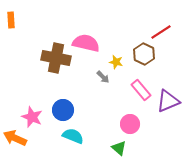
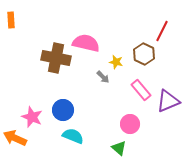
red line: moved 1 px right, 1 px up; rotated 30 degrees counterclockwise
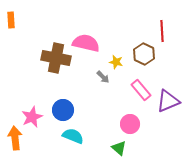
red line: rotated 30 degrees counterclockwise
pink star: rotated 25 degrees clockwise
orange arrow: rotated 60 degrees clockwise
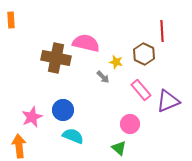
orange arrow: moved 4 px right, 8 px down
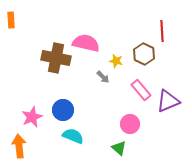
yellow star: moved 1 px up
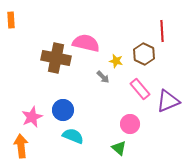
pink rectangle: moved 1 px left, 1 px up
orange arrow: moved 2 px right
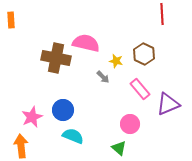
red line: moved 17 px up
purple triangle: moved 3 px down
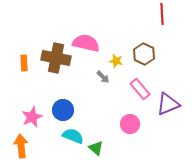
orange rectangle: moved 13 px right, 43 px down
green triangle: moved 23 px left
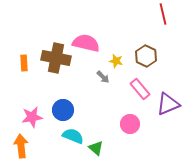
red line: moved 1 px right; rotated 10 degrees counterclockwise
brown hexagon: moved 2 px right, 2 px down
pink star: rotated 15 degrees clockwise
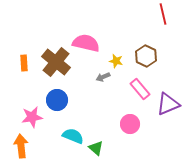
brown cross: moved 4 px down; rotated 28 degrees clockwise
gray arrow: rotated 112 degrees clockwise
blue circle: moved 6 px left, 10 px up
